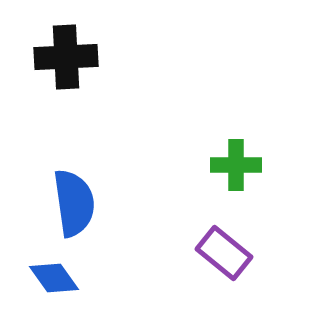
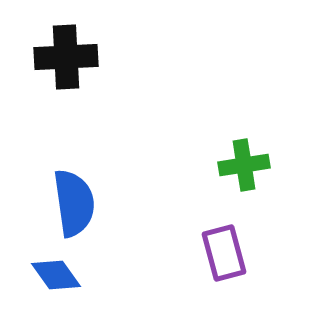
green cross: moved 8 px right; rotated 9 degrees counterclockwise
purple rectangle: rotated 36 degrees clockwise
blue diamond: moved 2 px right, 3 px up
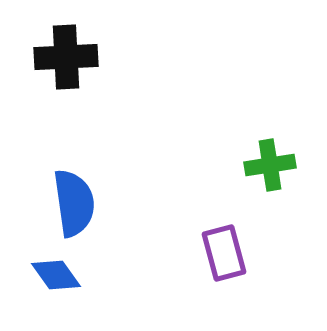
green cross: moved 26 px right
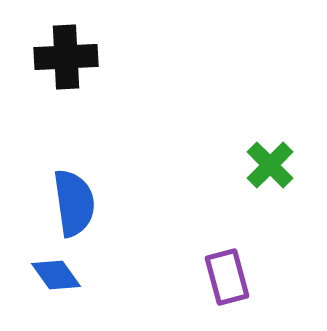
green cross: rotated 36 degrees counterclockwise
purple rectangle: moved 3 px right, 24 px down
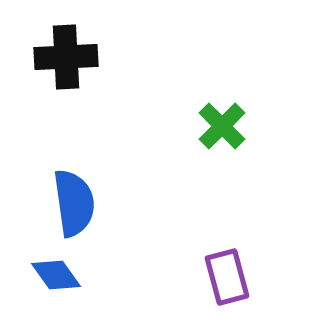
green cross: moved 48 px left, 39 px up
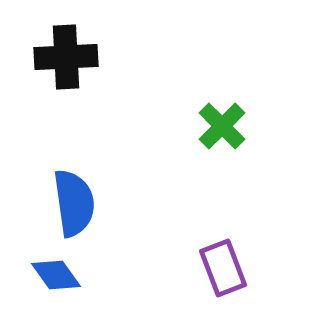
purple rectangle: moved 4 px left, 9 px up; rotated 6 degrees counterclockwise
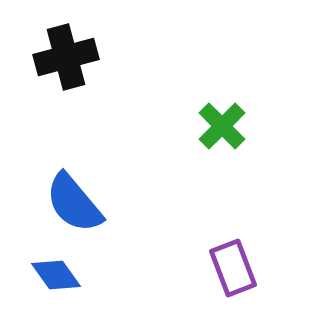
black cross: rotated 12 degrees counterclockwise
blue semicircle: rotated 148 degrees clockwise
purple rectangle: moved 10 px right
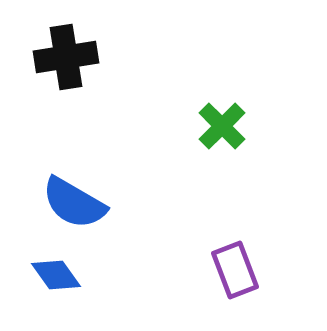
black cross: rotated 6 degrees clockwise
blue semicircle: rotated 20 degrees counterclockwise
purple rectangle: moved 2 px right, 2 px down
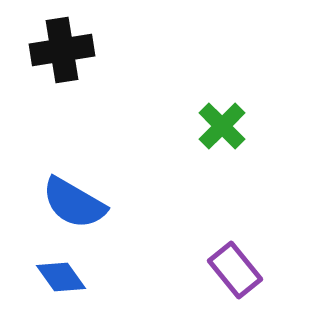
black cross: moved 4 px left, 7 px up
purple rectangle: rotated 18 degrees counterclockwise
blue diamond: moved 5 px right, 2 px down
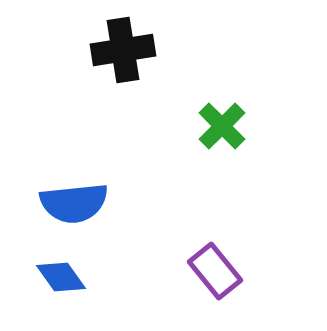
black cross: moved 61 px right
blue semicircle: rotated 36 degrees counterclockwise
purple rectangle: moved 20 px left, 1 px down
